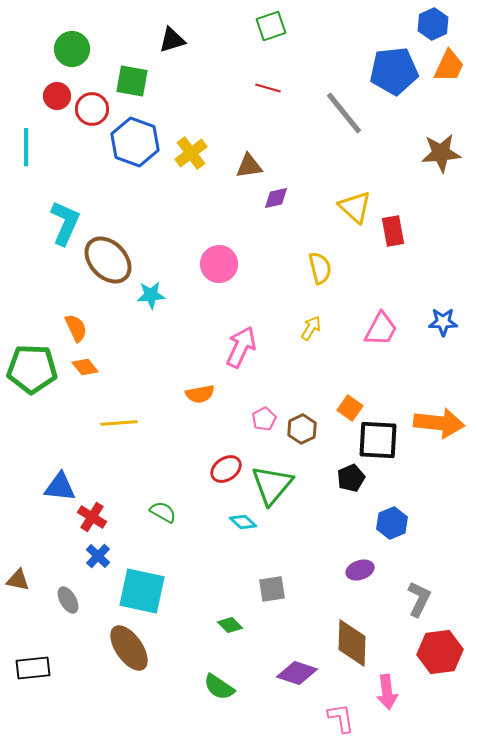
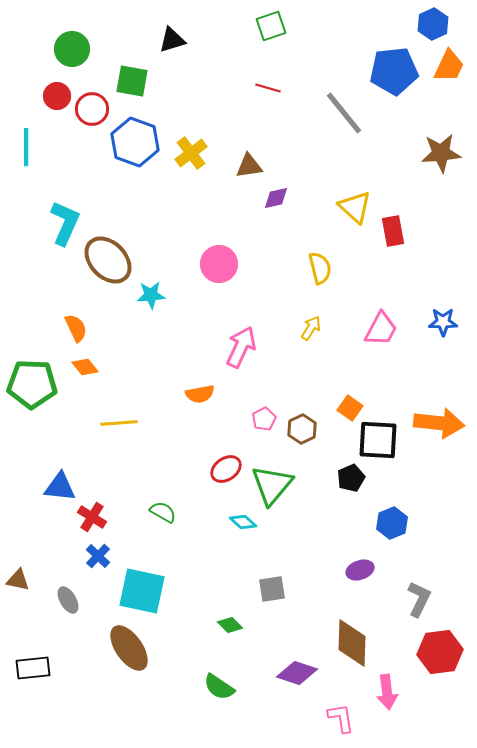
green pentagon at (32, 369): moved 15 px down
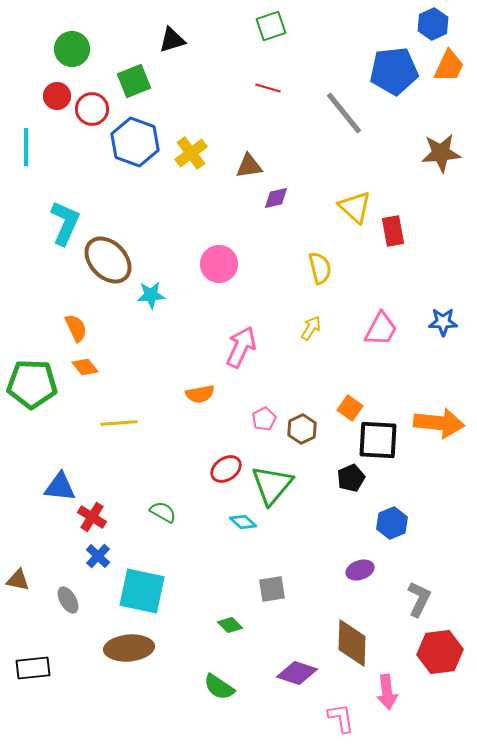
green square at (132, 81): moved 2 px right; rotated 32 degrees counterclockwise
brown ellipse at (129, 648): rotated 60 degrees counterclockwise
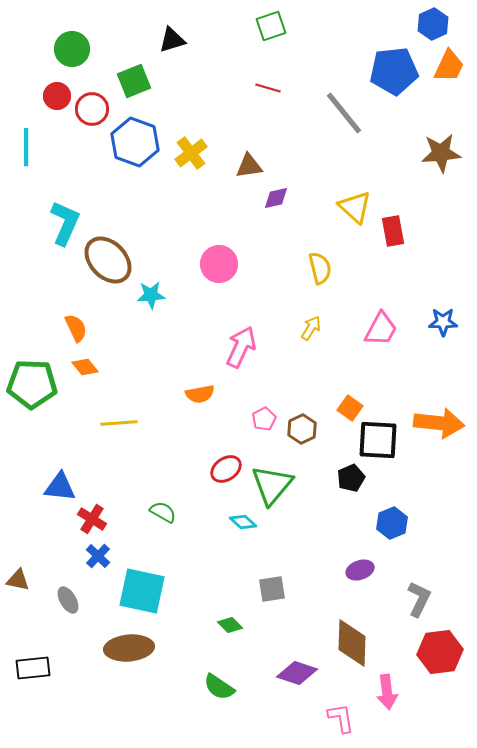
red cross at (92, 517): moved 2 px down
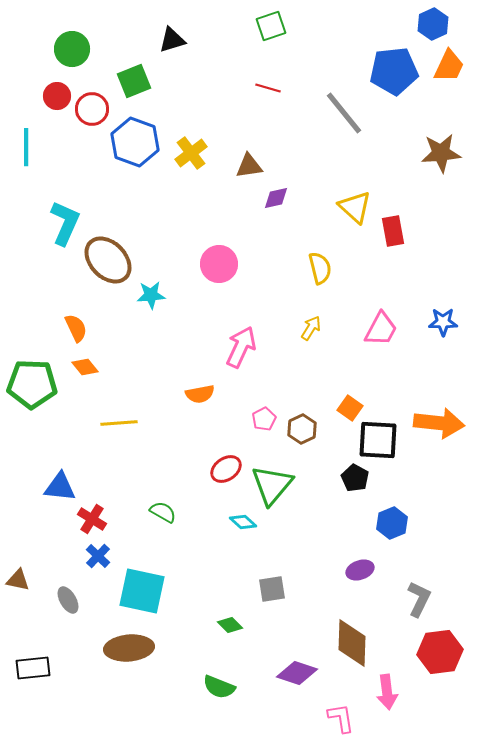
black pentagon at (351, 478): moved 4 px right; rotated 20 degrees counterclockwise
green semicircle at (219, 687): rotated 12 degrees counterclockwise
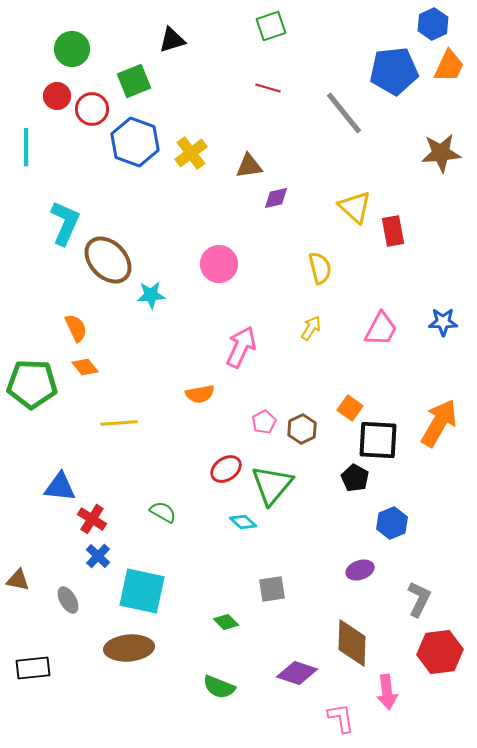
pink pentagon at (264, 419): moved 3 px down
orange arrow at (439, 423): rotated 66 degrees counterclockwise
green diamond at (230, 625): moved 4 px left, 3 px up
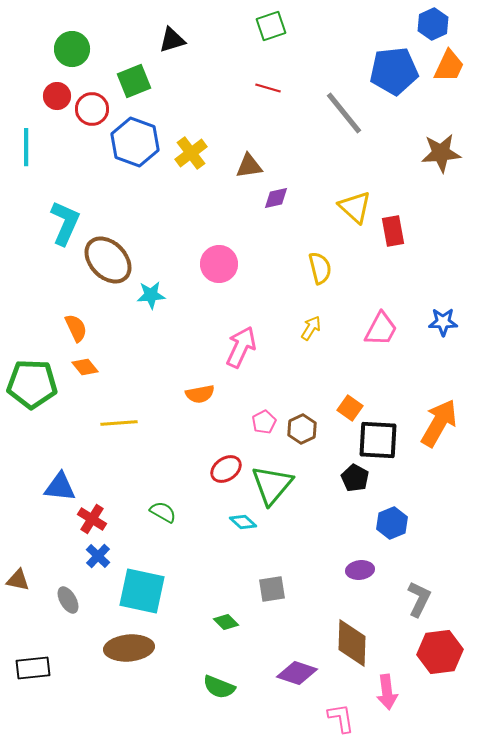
purple ellipse at (360, 570): rotated 12 degrees clockwise
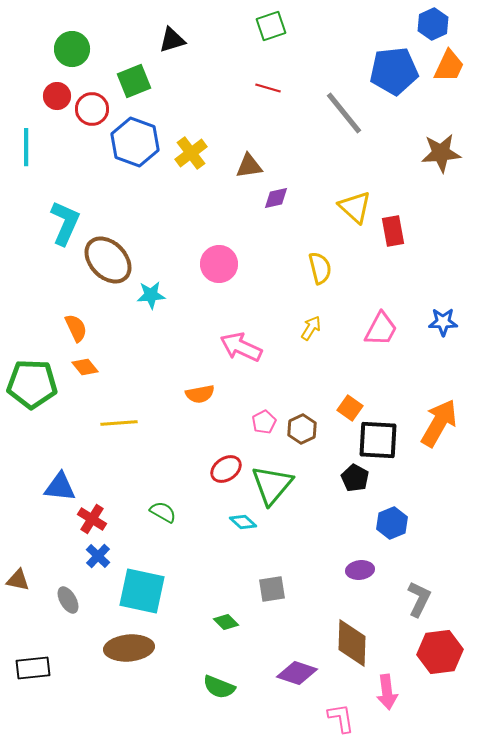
pink arrow at (241, 347): rotated 90 degrees counterclockwise
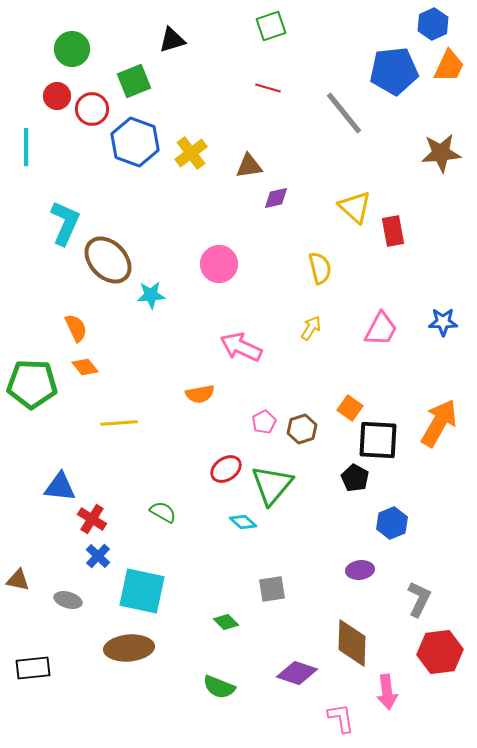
brown hexagon at (302, 429): rotated 8 degrees clockwise
gray ellipse at (68, 600): rotated 44 degrees counterclockwise
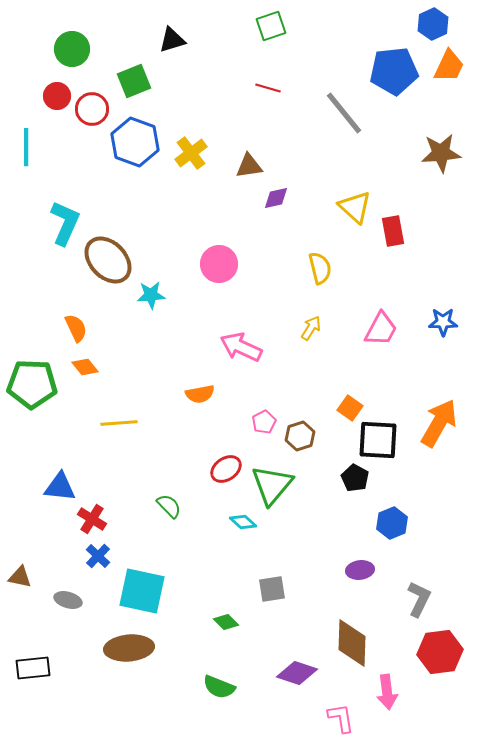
brown hexagon at (302, 429): moved 2 px left, 7 px down
green semicircle at (163, 512): moved 6 px right, 6 px up; rotated 16 degrees clockwise
brown triangle at (18, 580): moved 2 px right, 3 px up
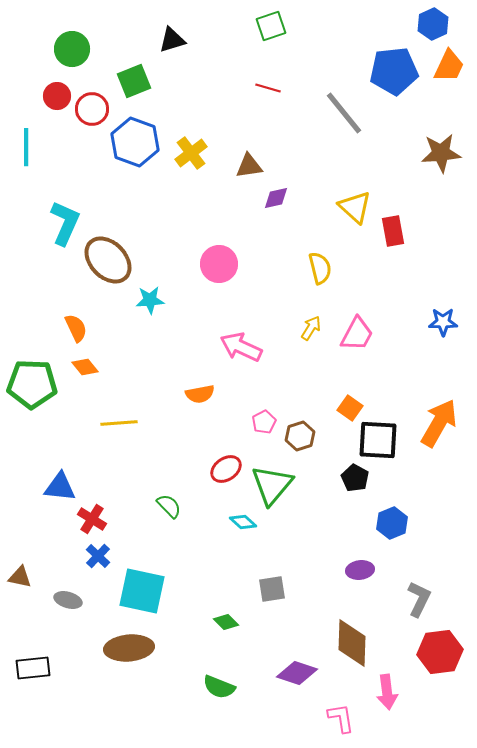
cyan star at (151, 295): moved 1 px left, 5 px down
pink trapezoid at (381, 329): moved 24 px left, 5 px down
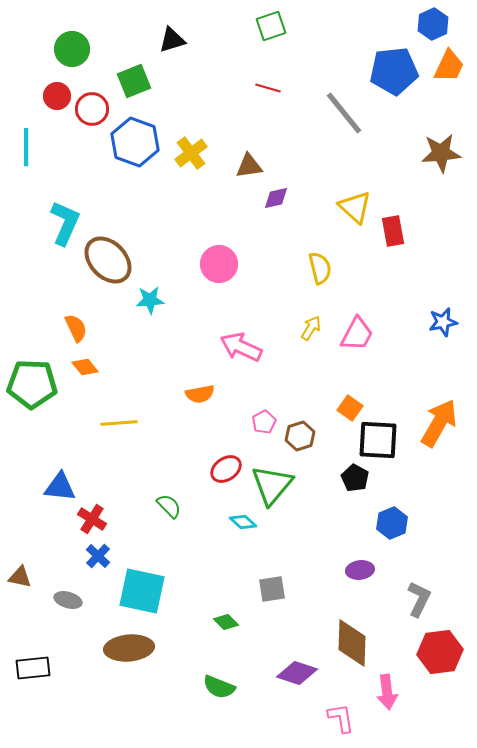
blue star at (443, 322): rotated 12 degrees counterclockwise
